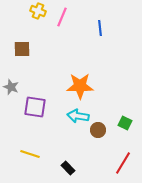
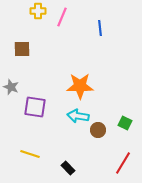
yellow cross: rotated 21 degrees counterclockwise
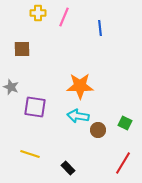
yellow cross: moved 2 px down
pink line: moved 2 px right
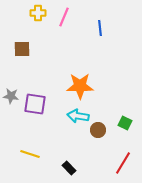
gray star: moved 9 px down; rotated 14 degrees counterclockwise
purple square: moved 3 px up
black rectangle: moved 1 px right
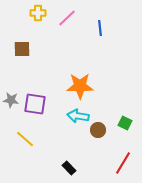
pink line: moved 3 px right, 1 px down; rotated 24 degrees clockwise
gray star: moved 4 px down
yellow line: moved 5 px left, 15 px up; rotated 24 degrees clockwise
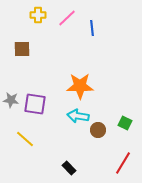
yellow cross: moved 2 px down
blue line: moved 8 px left
